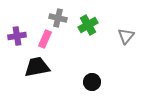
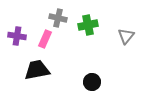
green cross: rotated 18 degrees clockwise
purple cross: rotated 18 degrees clockwise
black trapezoid: moved 3 px down
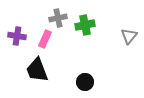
gray cross: rotated 24 degrees counterclockwise
green cross: moved 3 px left
gray triangle: moved 3 px right
black trapezoid: rotated 100 degrees counterclockwise
black circle: moved 7 px left
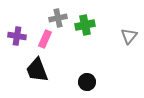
black circle: moved 2 px right
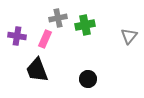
black circle: moved 1 px right, 3 px up
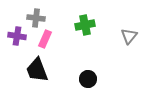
gray cross: moved 22 px left; rotated 18 degrees clockwise
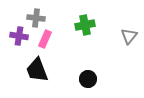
purple cross: moved 2 px right
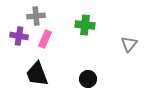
gray cross: moved 2 px up; rotated 12 degrees counterclockwise
green cross: rotated 18 degrees clockwise
gray triangle: moved 8 px down
black trapezoid: moved 4 px down
